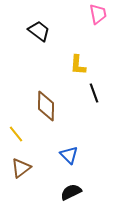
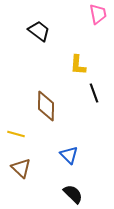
yellow line: rotated 36 degrees counterclockwise
brown triangle: rotated 40 degrees counterclockwise
black semicircle: moved 2 px right, 2 px down; rotated 70 degrees clockwise
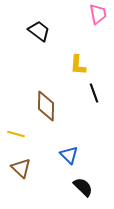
black semicircle: moved 10 px right, 7 px up
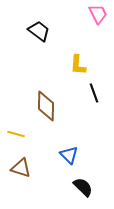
pink trapezoid: rotated 15 degrees counterclockwise
brown triangle: rotated 25 degrees counterclockwise
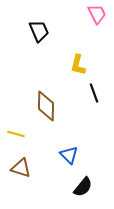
pink trapezoid: moved 1 px left
black trapezoid: rotated 30 degrees clockwise
yellow L-shape: rotated 10 degrees clockwise
black semicircle: rotated 85 degrees clockwise
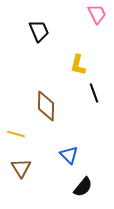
brown triangle: rotated 40 degrees clockwise
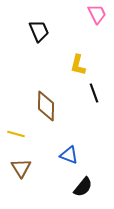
blue triangle: rotated 24 degrees counterclockwise
